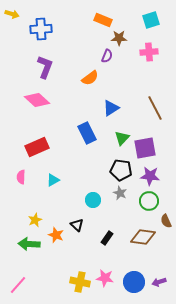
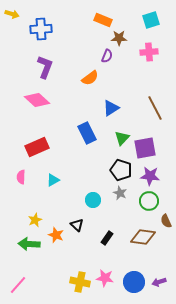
black pentagon: rotated 10 degrees clockwise
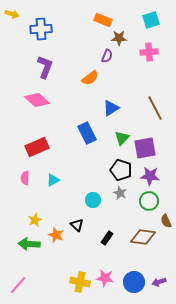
pink semicircle: moved 4 px right, 1 px down
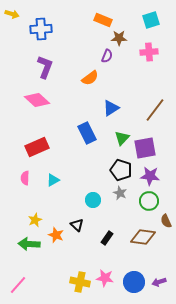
brown line: moved 2 px down; rotated 65 degrees clockwise
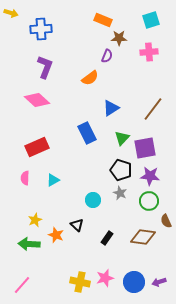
yellow arrow: moved 1 px left, 1 px up
brown line: moved 2 px left, 1 px up
pink star: rotated 24 degrees counterclockwise
pink line: moved 4 px right
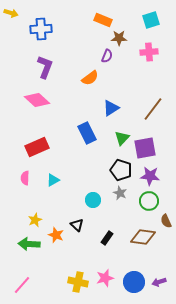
yellow cross: moved 2 px left
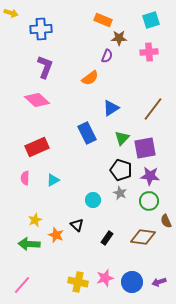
blue circle: moved 2 px left
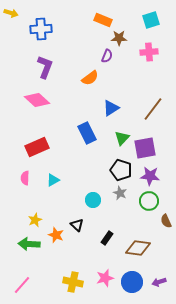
brown diamond: moved 5 px left, 11 px down
yellow cross: moved 5 px left
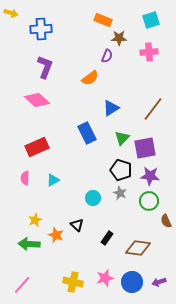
cyan circle: moved 2 px up
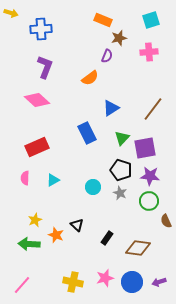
brown star: rotated 14 degrees counterclockwise
cyan circle: moved 11 px up
